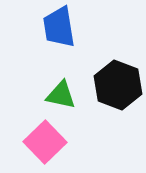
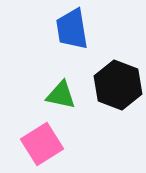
blue trapezoid: moved 13 px right, 2 px down
pink square: moved 3 px left, 2 px down; rotated 12 degrees clockwise
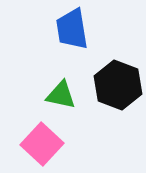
pink square: rotated 15 degrees counterclockwise
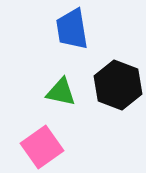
green triangle: moved 3 px up
pink square: moved 3 px down; rotated 12 degrees clockwise
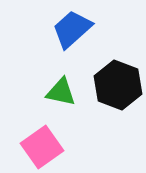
blue trapezoid: rotated 57 degrees clockwise
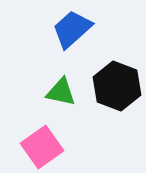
black hexagon: moved 1 px left, 1 px down
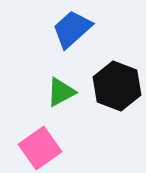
green triangle: rotated 40 degrees counterclockwise
pink square: moved 2 px left, 1 px down
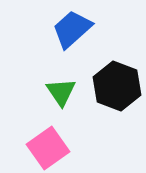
green triangle: rotated 36 degrees counterclockwise
pink square: moved 8 px right
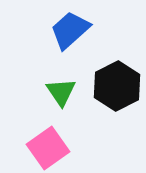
blue trapezoid: moved 2 px left, 1 px down
black hexagon: rotated 12 degrees clockwise
